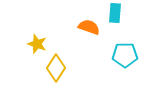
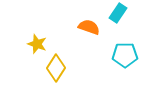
cyan rectangle: moved 3 px right; rotated 30 degrees clockwise
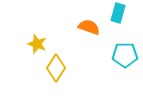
cyan rectangle: rotated 18 degrees counterclockwise
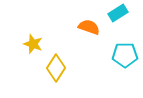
cyan rectangle: rotated 42 degrees clockwise
yellow star: moved 4 px left
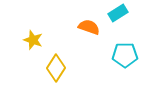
yellow star: moved 4 px up
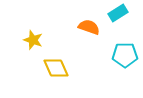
yellow diamond: rotated 56 degrees counterclockwise
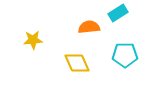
orange semicircle: rotated 25 degrees counterclockwise
yellow star: rotated 24 degrees counterclockwise
yellow diamond: moved 21 px right, 5 px up
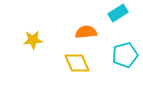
orange semicircle: moved 3 px left, 5 px down
cyan pentagon: rotated 15 degrees counterclockwise
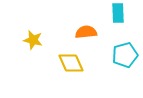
cyan rectangle: rotated 60 degrees counterclockwise
yellow star: rotated 18 degrees clockwise
yellow diamond: moved 6 px left
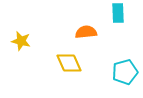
yellow star: moved 12 px left, 1 px down
cyan pentagon: moved 17 px down
yellow diamond: moved 2 px left
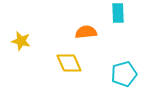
cyan pentagon: moved 1 px left, 2 px down
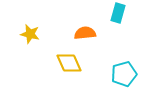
cyan rectangle: rotated 18 degrees clockwise
orange semicircle: moved 1 px left, 1 px down
yellow star: moved 9 px right, 7 px up
